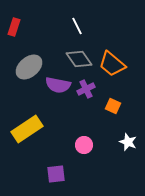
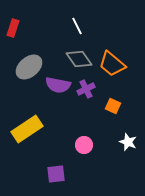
red rectangle: moved 1 px left, 1 px down
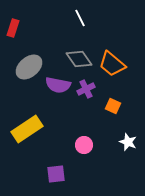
white line: moved 3 px right, 8 px up
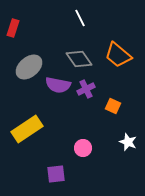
orange trapezoid: moved 6 px right, 9 px up
pink circle: moved 1 px left, 3 px down
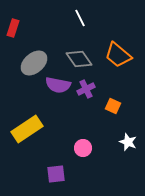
gray ellipse: moved 5 px right, 4 px up
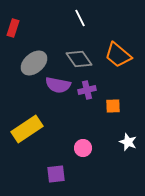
purple cross: moved 1 px right, 1 px down; rotated 12 degrees clockwise
orange square: rotated 28 degrees counterclockwise
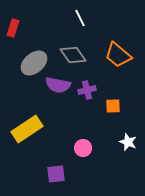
gray diamond: moved 6 px left, 4 px up
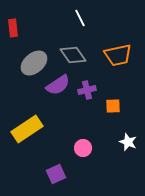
red rectangle: rotated 24 degrees counterclockwise
orange trapezoid: rotated 52 degrees counterclockwise
purple semicircle: rotated 45 degrees counterclockwise
purple square: rotated 18 degrees counterclockwise
